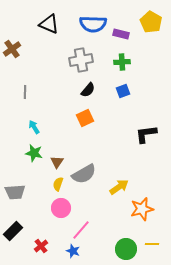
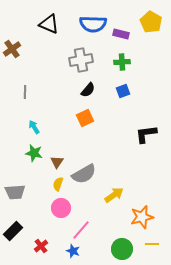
yellow arrow: moved 5 px left, 8 px down
orange star: moved 8 px down
green circle: moved 4 px left
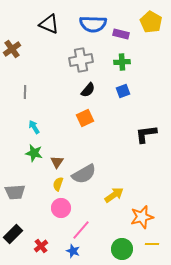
black rectangle: moved 3 px down
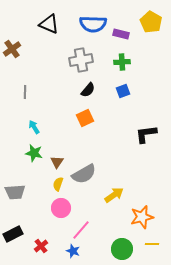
black rectangle: rotated 18 degrees clockwise
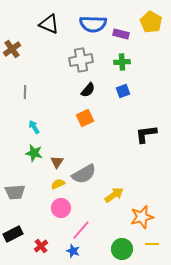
yellow semicircle: rotated 48 degrees clockwise
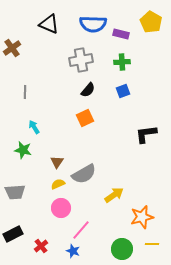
brown cross: moved 1 px up
green star: moved 11 px left, 3 px up
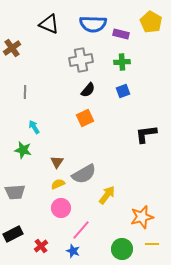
yellow arrow: moved 7 px left; rotated 18 degrees counterclockwise
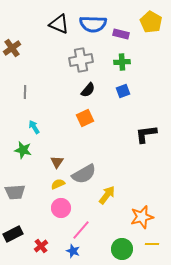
black triangle: moved 10 px right
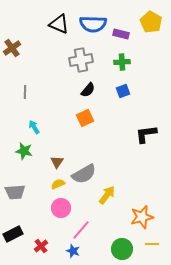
green star: moved 1 px right, 1 px down
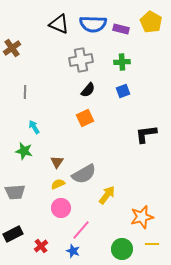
purple rectangle: moved 5 px up
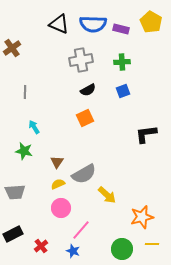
black semicircle: rotated 21 degrees clockwise
yellow arrow: rotated 96 degrees clockwise
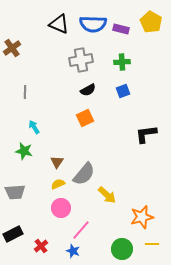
gray semicircle: rotated 20 degrees counterclockwise
